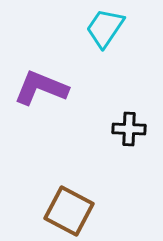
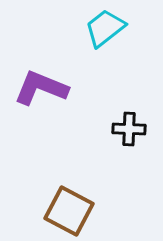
cyan trapezoid: rotated 18 degrees clockwise
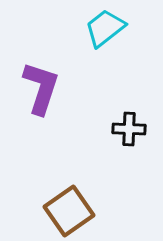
purple L-shape: rotated 86 degrees clockwise
brown square: rotated 27 degrees clockwise
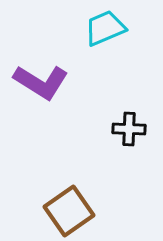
cyan trapezoid: rotated 15 degrees clockwise
purple L-shape: moved 6 px up; rotated 104 degrees clockwise
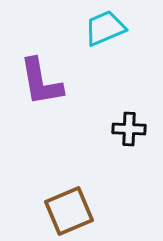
purple L-shape: rotated 48 degrees clockwise
brown square: rotated 12 degrees clockwise
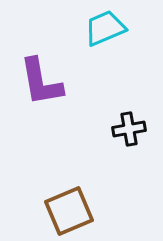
black cross: rotated 12 degrees counterclockwise
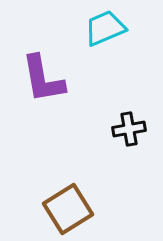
purple L-shape: moved 2 px right, 3 px up
brown square: moved 1 px left, 2 px up; rotated 9 degrees counterclockwise
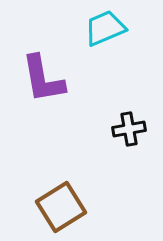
brown square: moved 7 px left, 2 px up
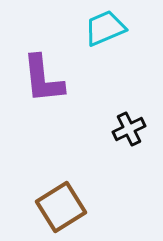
purple L-shape: rotated 4 degrees clockwise
black cross: rotated 16 degrees counterclockwise
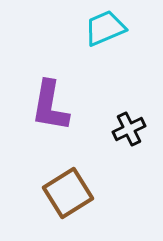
purple L-shape: moved 7 px right, 27 px down; rotated 16 degrees clockwise
brown square: moved 7 px right, 14 px up
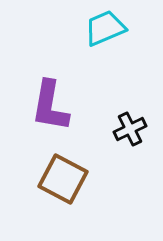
black cross: moved 1 px right
brown square: moved 5 px left, 14 px up; rotated 30 degrees counterclockwise
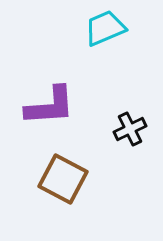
purple L-shape: rotated 104 degrees counterclockwise
